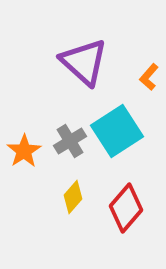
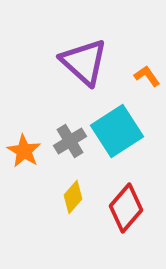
orange L-shape: moved 2 px left, 1 px up; rotated 104 degrees clockwise
orange star: rotated 8 degrees counterclockwise
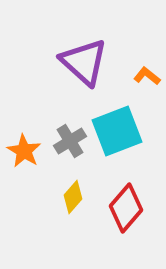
orange L-shape: rotated 16 degrees counterclockwise
cyan square: rotated 12 degrees clockwise
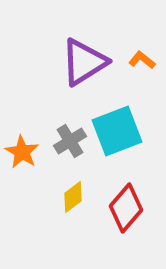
purple triangle: rotated 46 degrees clockwise
orange L-shape: moved 5 px left, 16 px up
orange star: moved 2 px left, 1 px down
yellow diamond: rotated 12 degrees clockwise
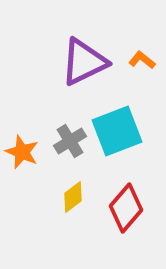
purple triangle: rotated 6 degrees clockwise
orange star: rotated 8 degrees counterclockwise
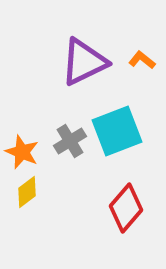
yellow diamond: moved 46 px left, 5 px up
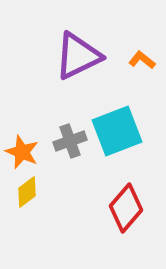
purple triangle: moved 6 px left, 6 px up
gray cross: rotated 12 degrees clockwise
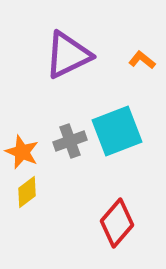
purple triangle: moved 10 px left, 1 px up
red diamond: moved 9 px left, 15 px down
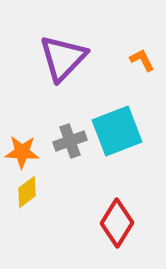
purple triangle: moved 5 px left, 3 px down; rotated 20 degrees counterclockwise
orange L-shape: rotated 24 degrees clockwise
orange star: rotated 20 degrees counterclockwise
red diamond: rotated 9 degrees counterclockwise
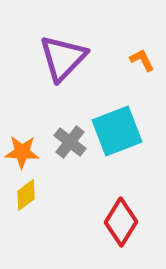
gray cross: moved 1 px down; rotated 32 degrees counterclockwise
yellow diamond: moved 1 px left, 3 px down
red diamond: moved 4 px right, 1 px up
